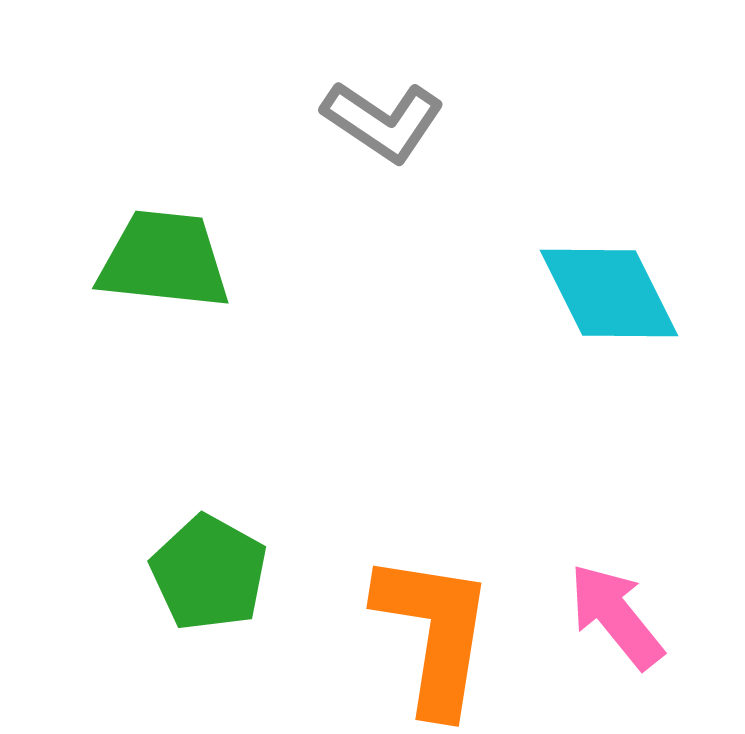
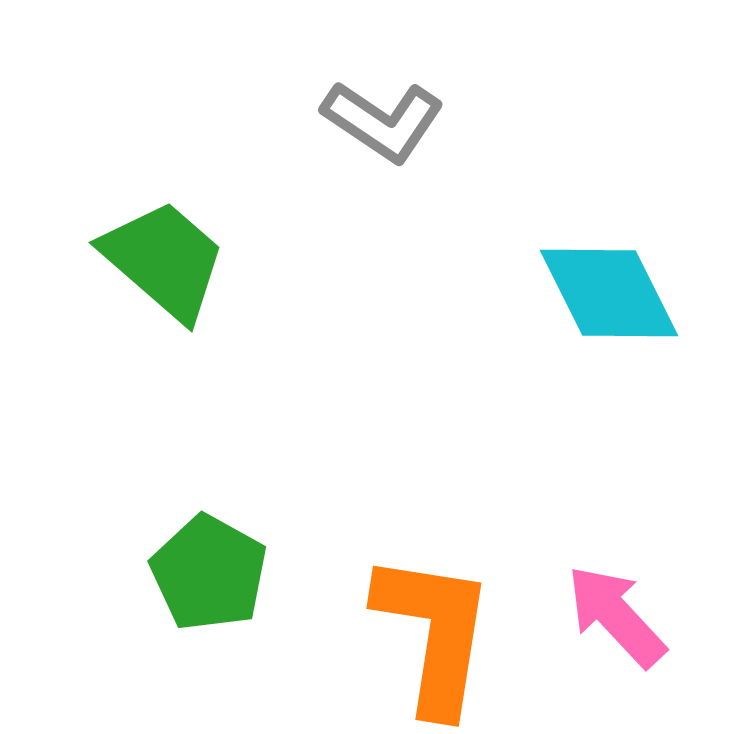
green trapezoid: rotated 35 degrees clockwise
pink arrow: rotated 4 degrees counterclockwise
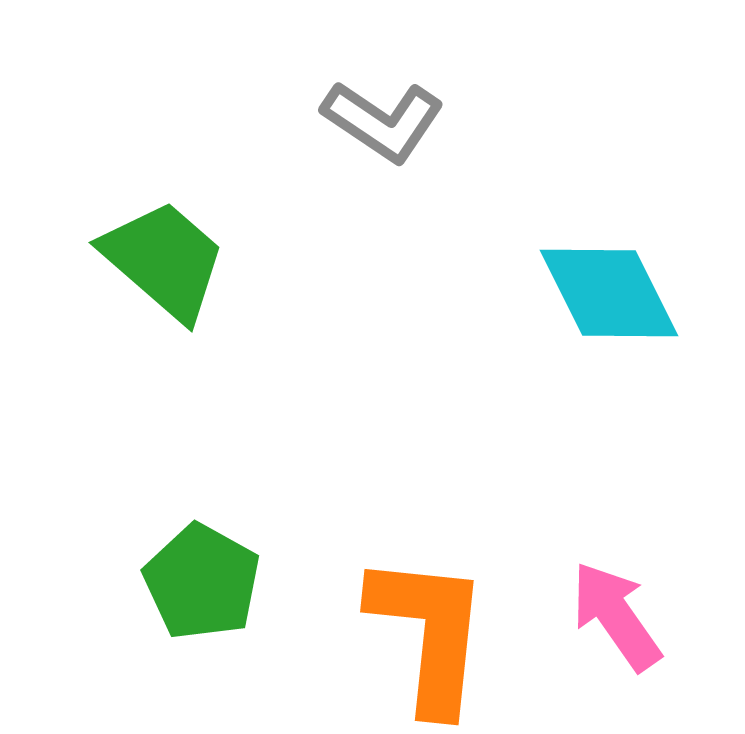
green pentagon: moved 7 px left, 9 px down
pink arrow: rotated 8 degrees clockwise
orange L-shape: moved 5 px left; rotated 3 degrees counterclockwise
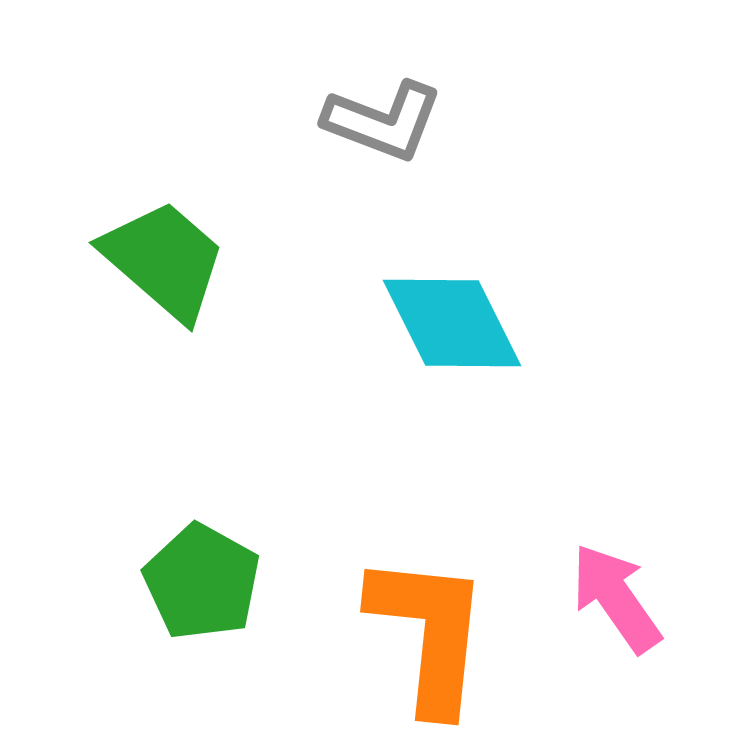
gray L-shape: rotated 13 degrees counterclockwise
cyan diamond: moved 157 px left, 30 px down
pink arrow: moved 18 px up
